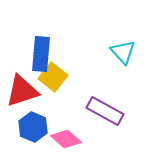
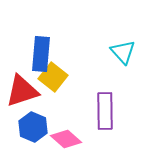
purple rectangle: rotated 60 degrees clockwise
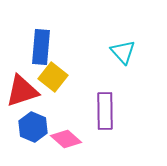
blue rectangle: moved 7 px up
